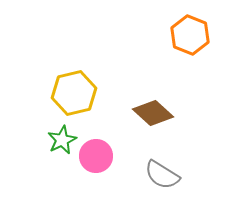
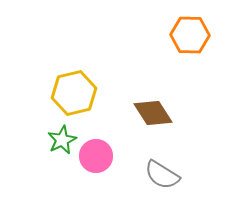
orange hexagon: rotated 21 degrees counterclockwise
brown diamond: rotated 15 degrees clockwise
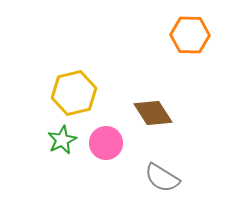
pink circle: moved 10 px right, 13 px up
gray semicircle: moved 3 px down
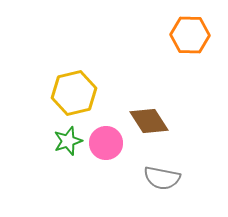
brown diamond: moved 4 px left, 8 px down
green star: moved 6 px right, 1 px down; rotated 8 degrees clockwise
gray semicircle: rotated 21 degrees counterclockwise
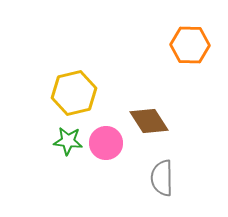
orange hexagon: moved 10 px down
green star: rotated 24 degrees clockwise
gray semicircle: rotated 78 degrees clockwise
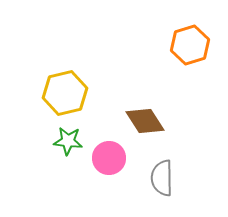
orange hexagon: rotated 18 degrees counterclockwise
yellow hexagon: moved 9 px left
brown diamond: moved 4 px left
pink circle: moved 3 px right, 15 px down
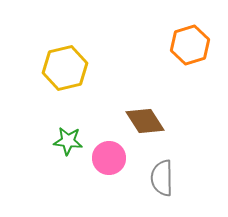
yellow hexagon: moved 25 px up
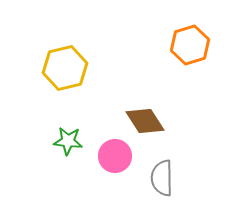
pink circle: moved 6 px right, 2 px up
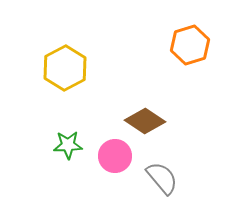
yellow hexagon: rotated 15 degrees counterclockwise
brown diamond: rotated 24 degrees counterclockwise
green star: moved 4 px down; rotated 8 degrees counterclockwise
gray semicircle: rotated 141 degrees clockwise
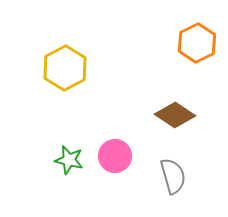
orange hexagon: moved 7 px right, 2 px up; rotated 9 degrees counterclockwise
brown diamond: moved 30 px right, 6 px up
green star: moved 1 px right, 15 px down; rotated 16 degrees clockwise
gray semicircle: moved 11 px right, 2 px up; rotated 24 degrees clockwise
